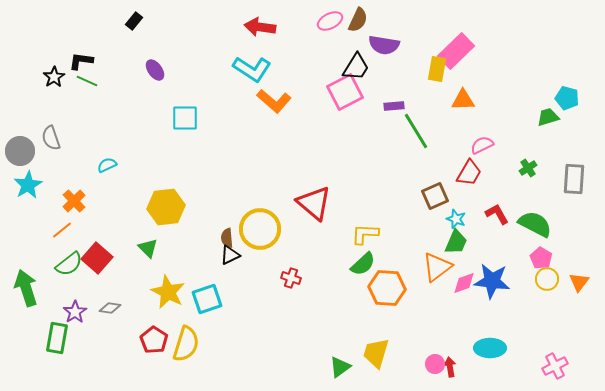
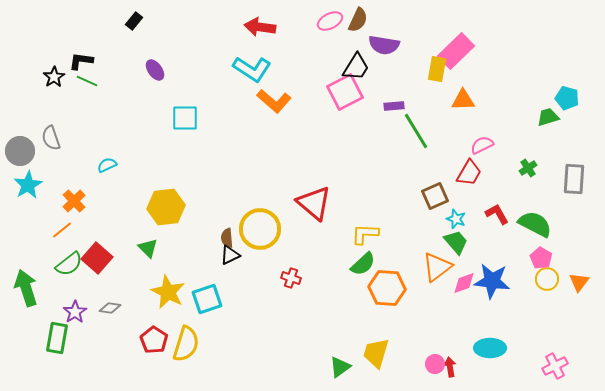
green trapezoid at (456, 242): rotated 64 degrees counterclockwise
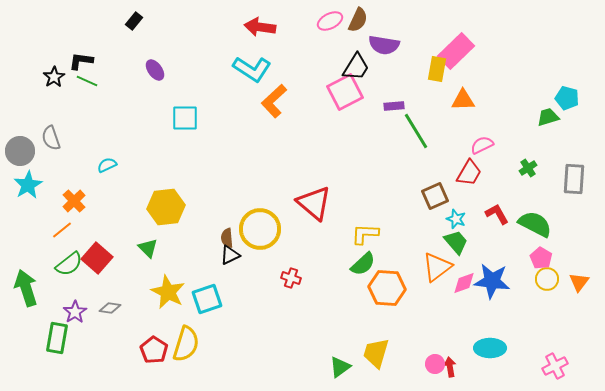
orange L-shape at (274, 101): rotated 96 degrees clockwise
red pentagon at (154, 340): moved 10 px down
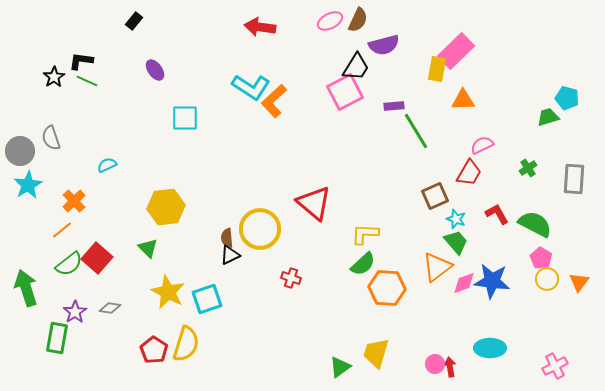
purple semicircle at (384, 45): rotated 24 degrees counterclockwise
cyan L-shape at (252, 69): moved 1 px left, 18 px down
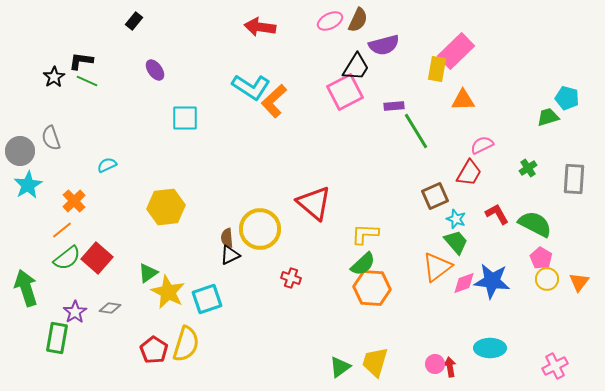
green triangle at (148, 248): moved 25 px down; rotated 40 degrees clockwise
green semicircle at (69, 264): moved 2 px left, 6 px up
orange hexagon at (387, 288): moved 15 px left
yellow trapezoid at (376, 353): moved 1 px left, 9 px down
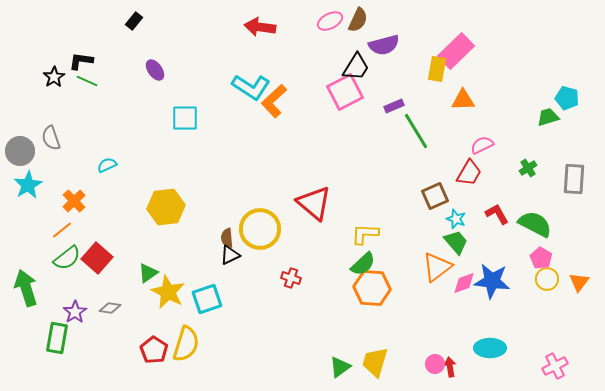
purple rectangle at (394, 106): rotated 18 degrees counterclockwise
